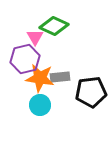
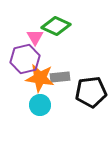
green diamond: moved 2 px right
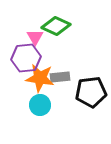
purple hexagon: moved 1 px right, 1 px up; rotated 8 degrees clockwise
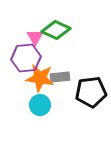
green diamond: moved 4 px down
